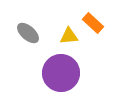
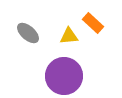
purple circle: moved 3 px right, 3 px down
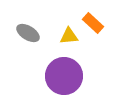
gray ellipse: rotated 10 degrees counterclockwise
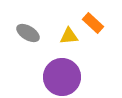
purple circle: moved 2 px left, 1 px down
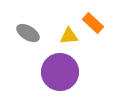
purple circle: moved 2 px left, 5 px up
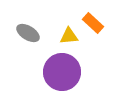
purple circle: moved 2 px right
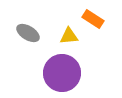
orange rectangle: moved 4 px up; rotated 10 degrees counterclockwise
purple circle: moved 1 px down
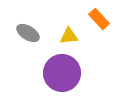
orange rectangle: moved 6 px right; rotated 15 degrees clockwise
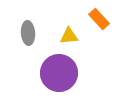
gray ellipse: rotated 55 degrees clockwise
purple circle: moved 3 px left
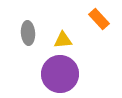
yellow triangle: moved 6 px left, 4 px down
purple circle: moved 1 px right, 1 px down
